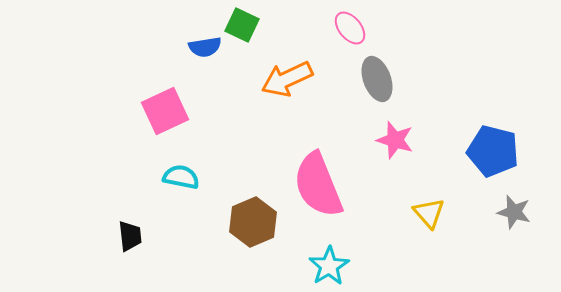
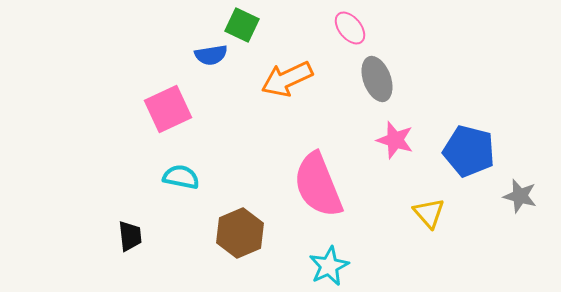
blue semicircle: moved 6 px right, 8 px down
pink square: moved 3 px right, 2 px up
blue pentagon: moved 24 px left
gray star: moved 6 px right, 16 px up
brown hexagon: moved 13 px left, 11 px down
cyan star: rotated 6 degrees clockwise
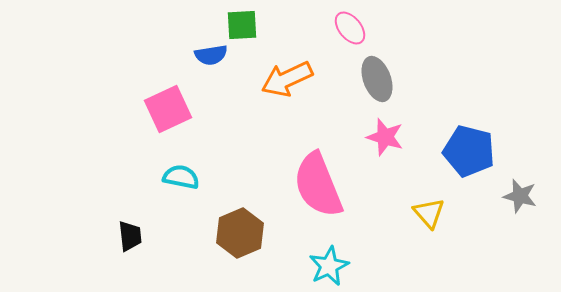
green square: rotated 28 degrees counterclockwise
pink star: moved 10 px left, 3 px up
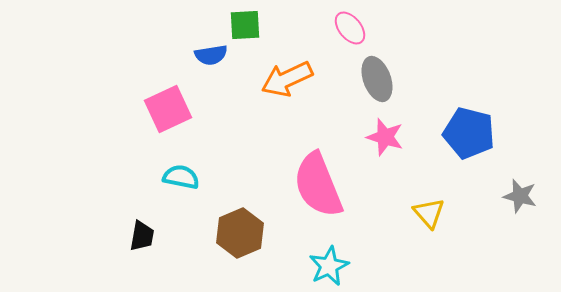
green square: moved 3 px right
blue pentagon: moved 18 px up
black trapezoid: moved 12 px right; rotated 16 degrees clockwise
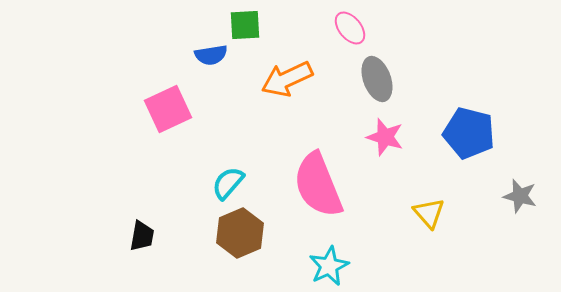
cyan semicircle: moved 47 px right, 6 px down; rotated 60 degrees counterclockwise
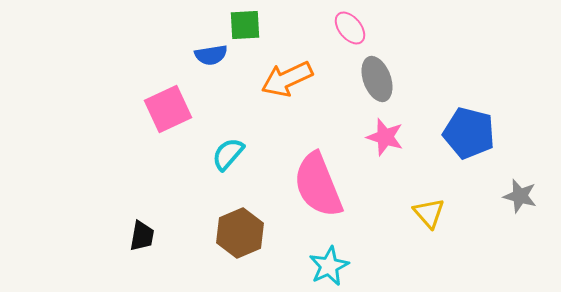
cyan semicircle: moved 29 px up
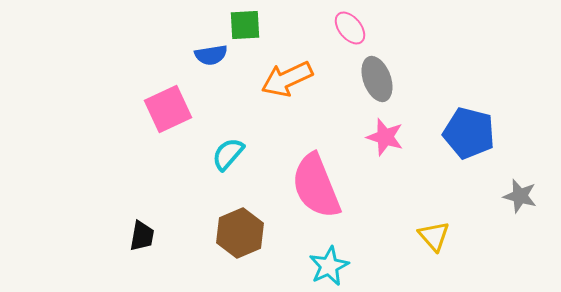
pink semicircle: moved 2 px left, 1 px down
yellow triangle: moved 5 px right, 23 px down
